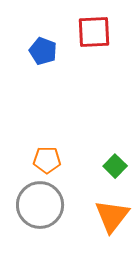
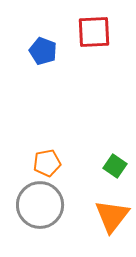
orange pentagon: moved 3 px down; rotated 12 degrees counterclockwise
green square: rotated 10 degrees counterclockwise
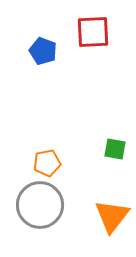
red square: moved 1 px left
green square: moved 17 px up; rotated 25 degrees counterclockwise
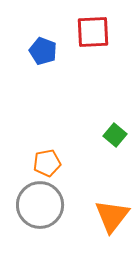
green square: moved 14 px up; rotated 30 degrees clockwise
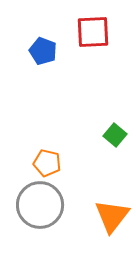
orange pentagon: rotated 24 degrees clockwise
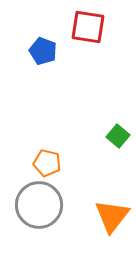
red square: moved 5 px left, 5 px up; rotated 12 degrees clockwise
green square: moved 3 px right, 1 px down
gray circle: moved 1 px left
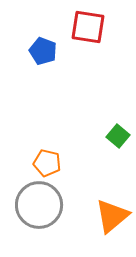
orange triangle: rotated 12 degrees clockwise
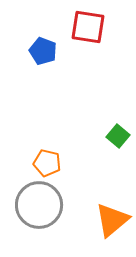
orange triangle: moved 4 px down
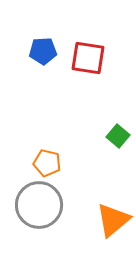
red square: moved 31 px down
blue pentagon: rotated 24 degrees counterclockwise
orange triangle: moved 1 px right
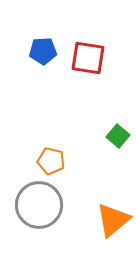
orange pentagon: moved 4 px right, 2 px up
